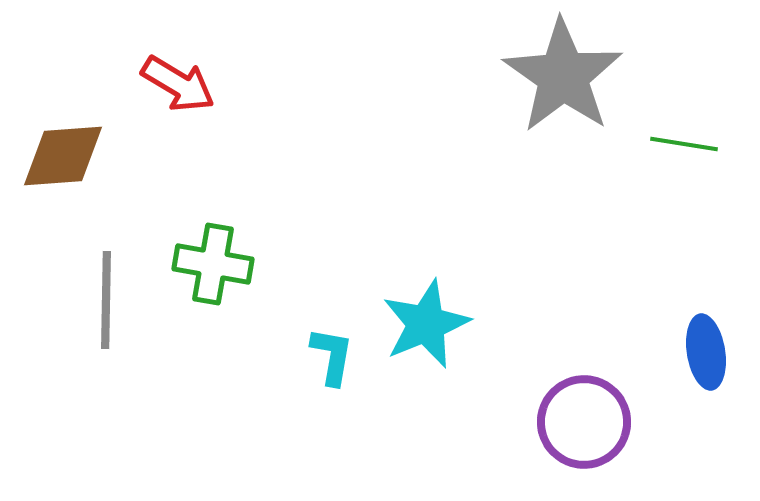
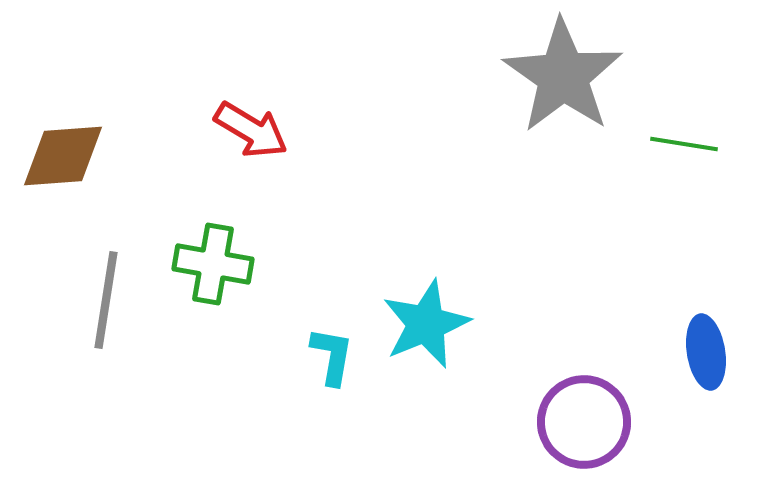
red arrow: moved 73 px right, 46 px down
gray line: rotated 8 degrees clockwise
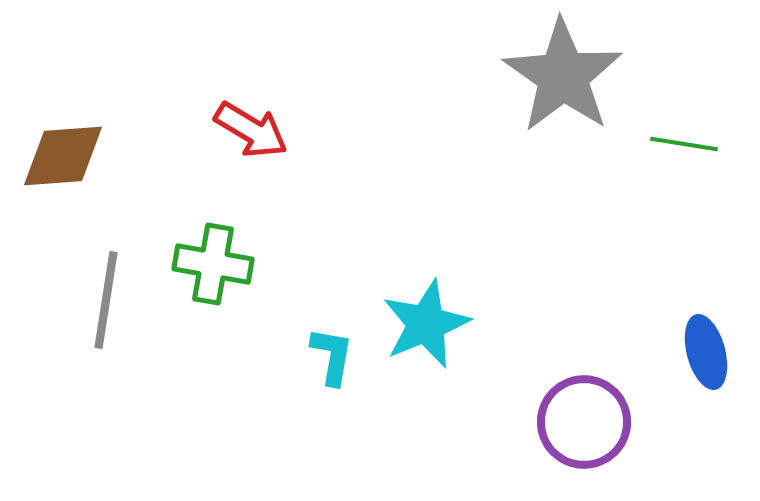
blue ellipse: rotated 6 degrees counterclockwise
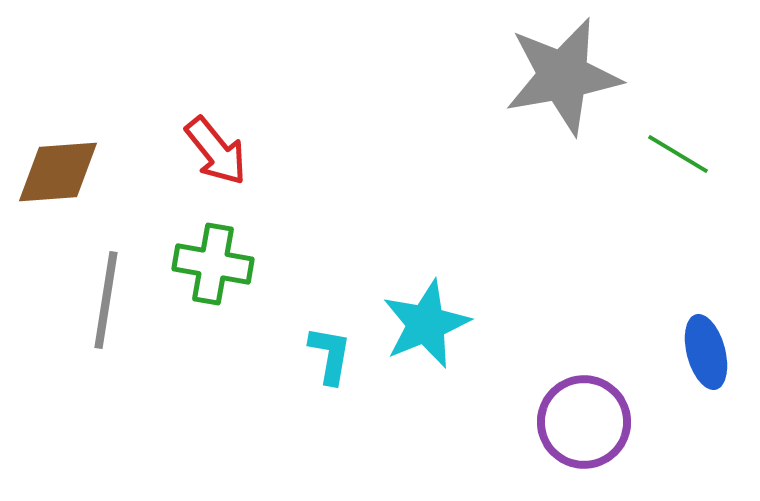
gray star: rotated 27 degrees clockwise
red arrow: moved 35 px left, 21 px down; rotated 20 degrees clockwise
green line: moved 6 px left, 10 px down; rotated 22 degrees clockwise
brown diamond: moved 5 px left, 16 px down
cyan L-shape: moved 2 px left, 1 px up
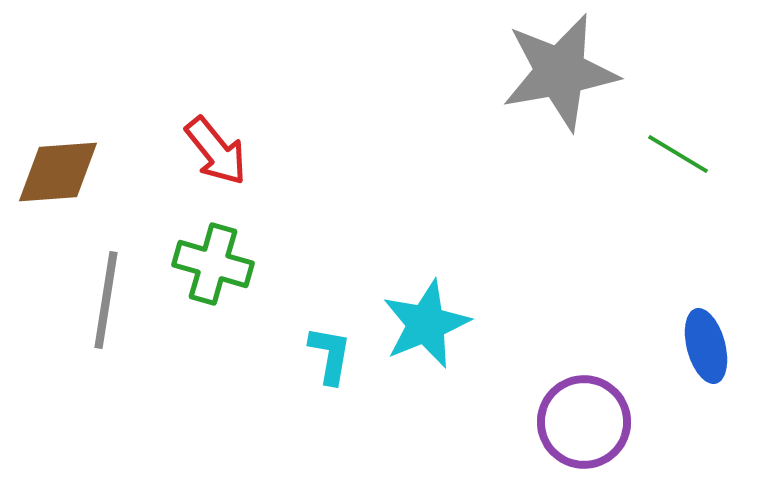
gray star: moved 3 px left, 4 px up
green cross: rotated 6 degrees clockwise
blue ellipse: moved 6 px up
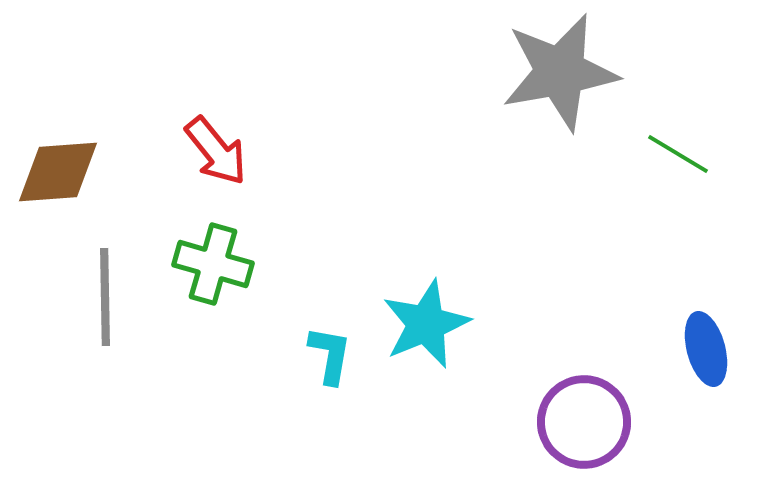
gray line: moved 1 px left, 3 px up; rotated 10 degrees counterclockwise
blue ellipse: moved 3 px down
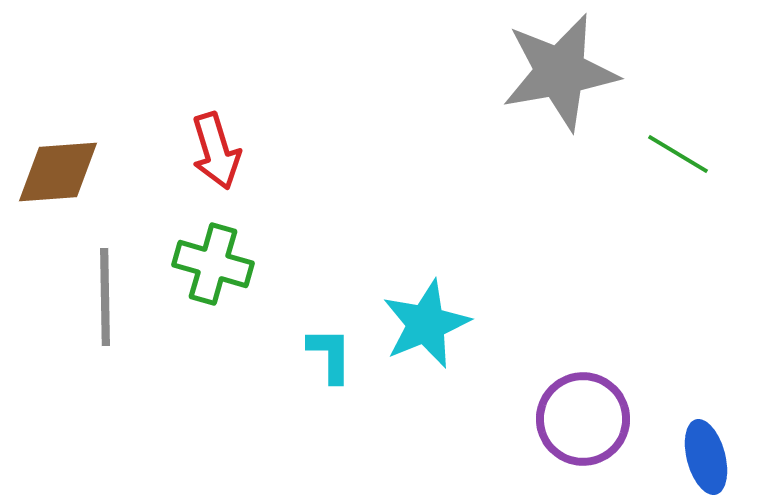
red arrow: rotated 22 degrees clockwise
blue ellipse: moved 108 px down
cyan L-shape: rotated 10 degrees counterclockwise
purple circle: moved 1 px left, 3 px up
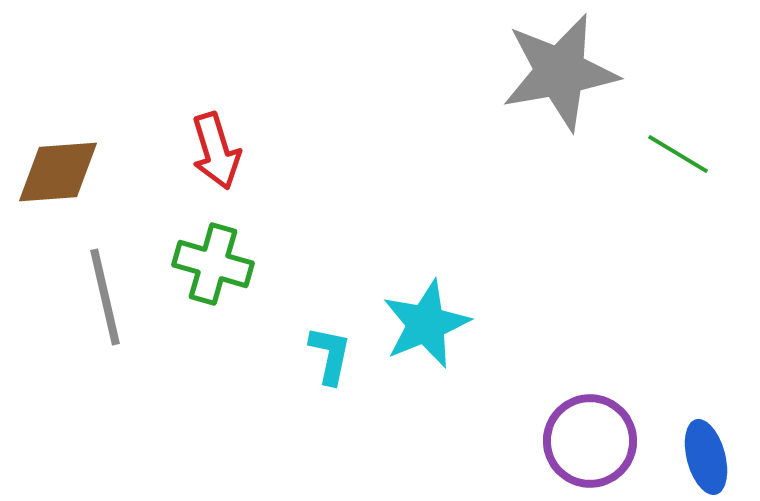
gray line: rotated 12 degrees counterclockwise
cyan L-shape: rotated 12 degrees clockwise
purple circle: moved 7 px right, 22 px down
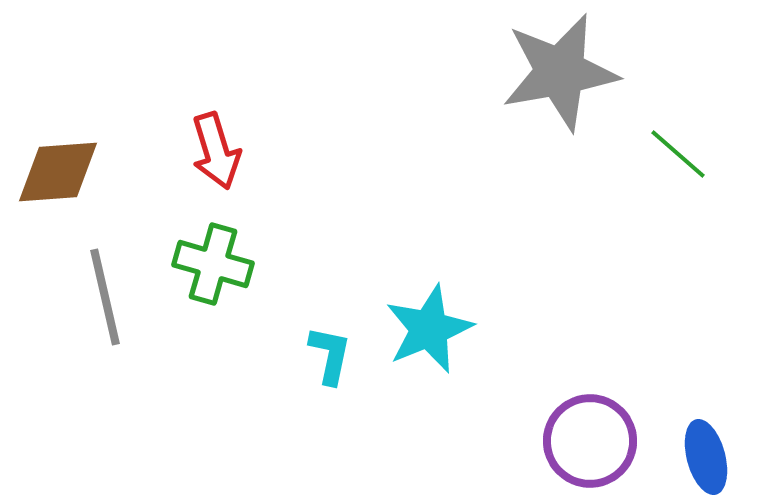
green line: rotated 10 degrees clockwise
cyan star: moved 3 px right, 5 px down
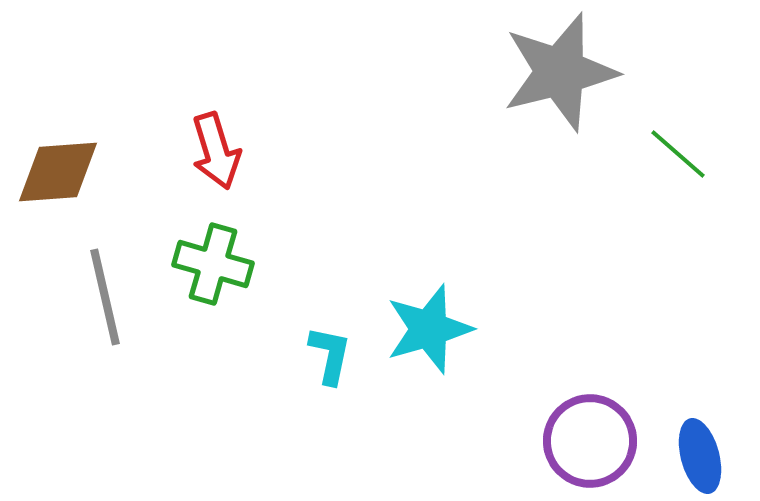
gray star: rotated 4 degrees counterclockwise
cyan star: rotated 6 degrees clockwise
blue ellipse: moved 6 px left, 1 px up
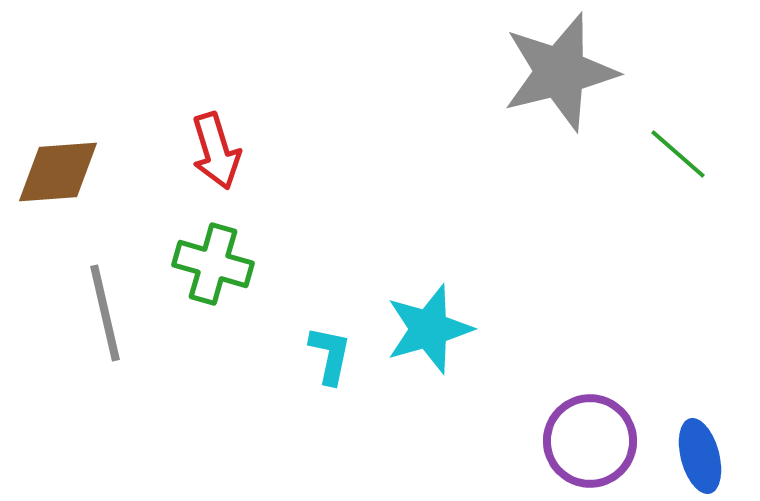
gray line: moved 16 px down
